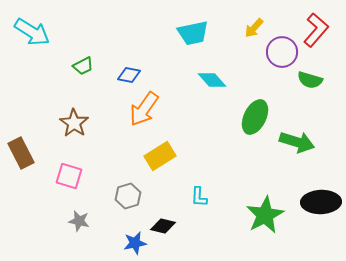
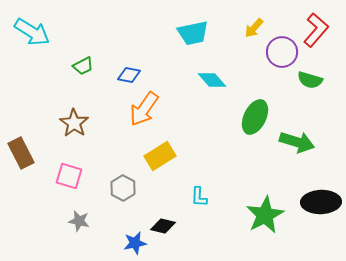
gray hexagon: moved 5 px left, 8 px up; rotated 15 degrees counterclockwise
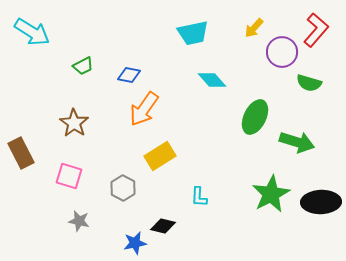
green semicircle: moved 1 px left, 3 px down
green star: moved 6 px right, 21 px up
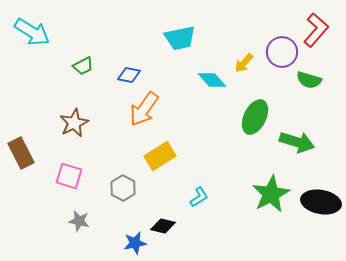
yellow arrow: moved 10 px left, 35 px down
cyan trapezoid: moved 13 px left, 5 px down
green semicircle: moved 3 px up
brown star: rotated 12 degrees clockwise
cyan L-shape: rotated 125 degrees counterclockwise
black ellipse: rotated 12 degrees clockwise
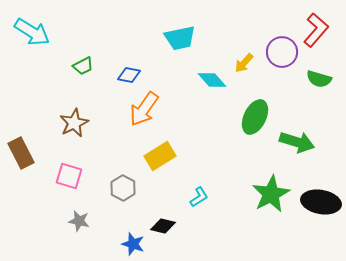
green semicircle: moved 10 px right, 1 px up
blue star: moved 2 px left, 1 px down; rotated 30 degrees clockwise
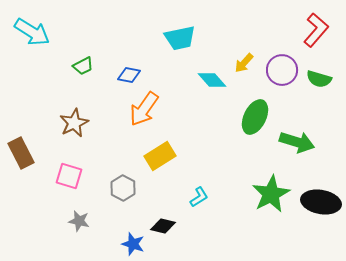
purple circle: moved 18 px down
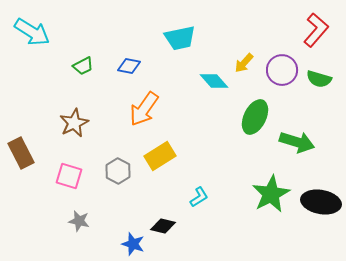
blue diamond: moved 9 px up
cyan diamond: moved 2 px right, 1 px down
gray hexagon: moved 5 px left, 17 px up
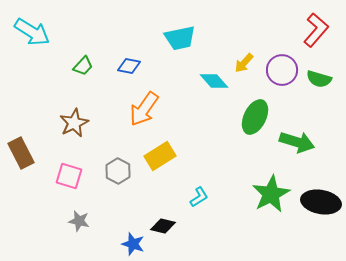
green trapezoid: rotated 20 degrees counterclockwise
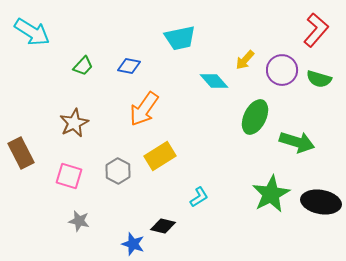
yellow arrow: moved 1 px right, 3 px up
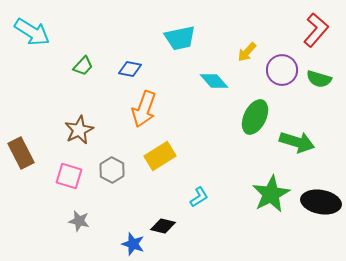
yellow arrow: moved 2 px right, 8 px up
blue diamond: moved 1 px right, 3 px down
orange arrow: rotated 15 degrees counterclockwise
brown star: moved 5 px right, 7 px down
gray hexagon: moved 6 px left, 1 px up
